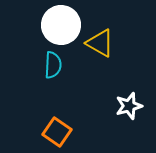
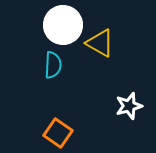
white circle: moved 2 px right
orange square: moved 1 px right, 1 px down
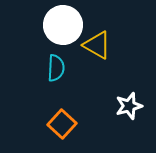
yellow triangle: moved 3 px left, 2 px down
cyan semicircle: moved 3 px right, 3 px down
orange square: moved 4 px right, 9 px up; rotated 8 degrees clockwise
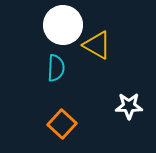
white star: rotated 16 degrees clockwise
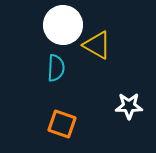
orange square: rotated 24 degrees counterclockwise
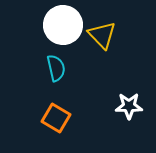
yellow triangle: moved 5 px right, 10 px up; rotated 16 degrees clockwise
cyan semicircle: rotated 16 degrees counterclockwise
orange square: moved 6 px left, 6 px up; rotated 12 degrees clockwise
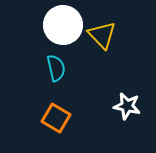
white star: moved 2 px left; rotated 12 degrees clockwise
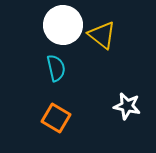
yellow triangle: rotated 8 degrees counterclockwise
